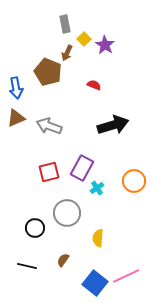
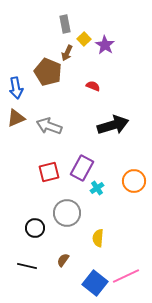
red semicircle: moved 1 px left, 1 px down
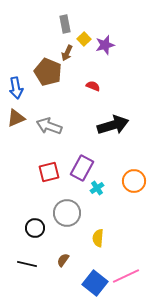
purple star: rotated 24 degrees clockwise
black line: moved 2 px up
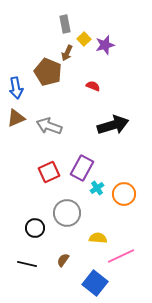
red square: rotated 10 degrees counterclockwise
orange circle: moved 10 px left, 13 px down
yellow semicircle: rotated 90 degrees clockwise
pink line: moved 5 px left, 20 px up
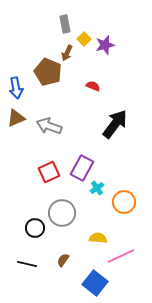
black arrow: moved 2 px right, 1 px up; rotated 36 degrees counterclockwise
orange circle: moved 8 px down
gray circle: moved 5 px left
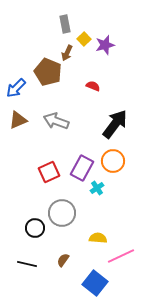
blue arrow: rotated 55 degrees clockwise
brown triangle: moved 2 px right, 2 px down
gray arrow: moved 7 px right, 5 px up
orange circle: moved 11 px left, 41 px up
